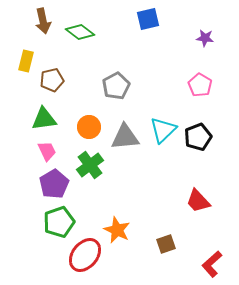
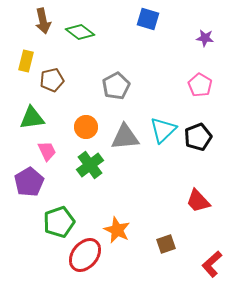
blue square: rotated 30 degrees clockwise
green triangle: moved 12 px left, 1 px up
orange circle: moved 3 px left
purple pentagon: moved 25 px left, 2 px up
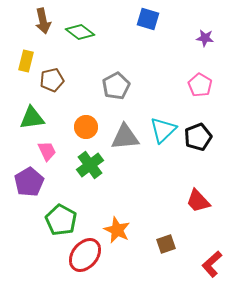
green pentagon: moved 2 px right, 2 px up; rotated 24 degrees counterclockwise
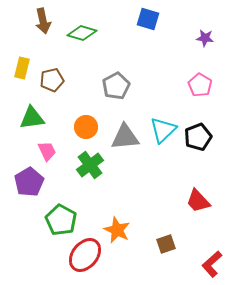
green diamond: moved 2 px right, 1 px down; rotated 20 degrees counterclockwise
yellow rectangle: moved 4 px left, 7 px down
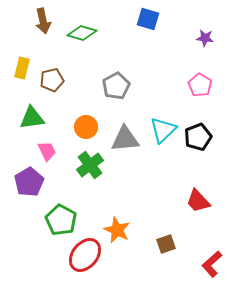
gray triangle: moved 2 px down
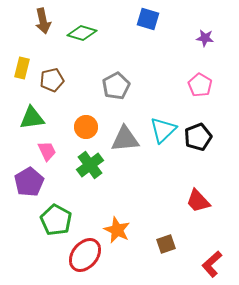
green pentagon: moved 5 px left
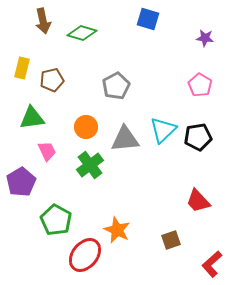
black pentagon: rotated 12 degrees clockwise
purple pentagon: moved 8 px left
brown square: moved 5 px right, 4 px up
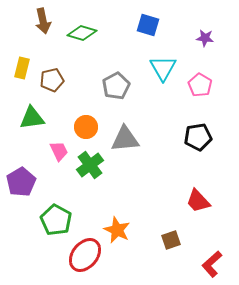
blue square: moved 6 px down
cyan triangle: moved 62 px up; rotated 16 degrees counterclockwise
pink trapezoid: moved 12 px right
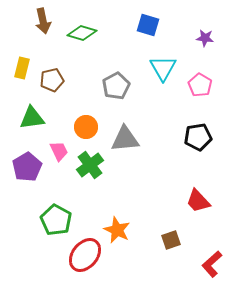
purple pentagon: moved 6 px right, 15 px up
